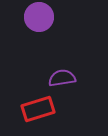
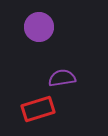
purple circle: moved 10 px down
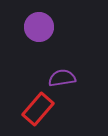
red rectangle: rotated 32 degrees counterclockwise
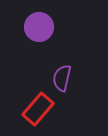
purple semicircle: rotated 68 degrees counterclockwise
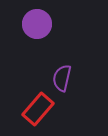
purple circle: moved 2 px left, 3 px up
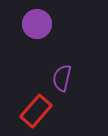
red rectangle: moved 2 px left, 2 px down
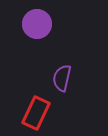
red rectangle: moved 2 px down; rotated 16 degrees counterclockwise
